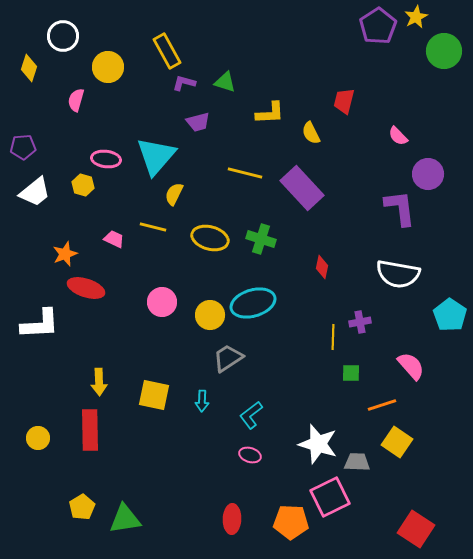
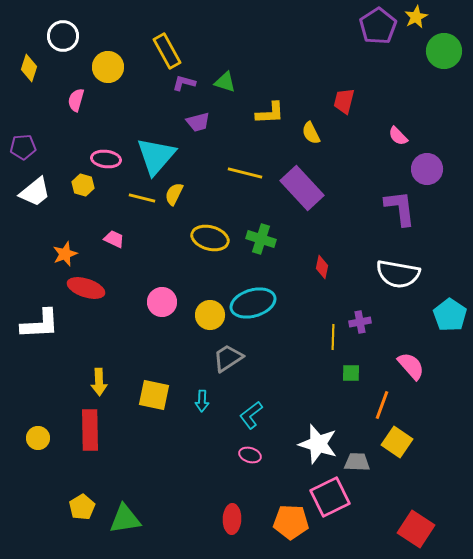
purple circle at (428, 174): moved 1 px left, 5 px up
yellow line at (153, 227): moved 11 px left, 29 px up
orange line at (382, 405): rotated 52 degrees counterclockwise
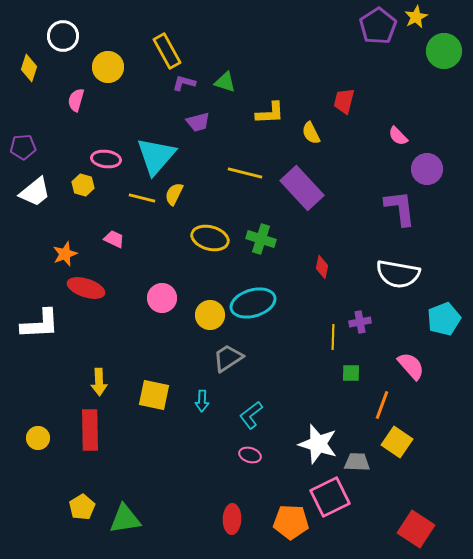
pink circle at (162, 302): moved 4 px up
cyan pentagon at (450, 315): moved 6 px left, 4 px down; rotated 16 degrees clockwise
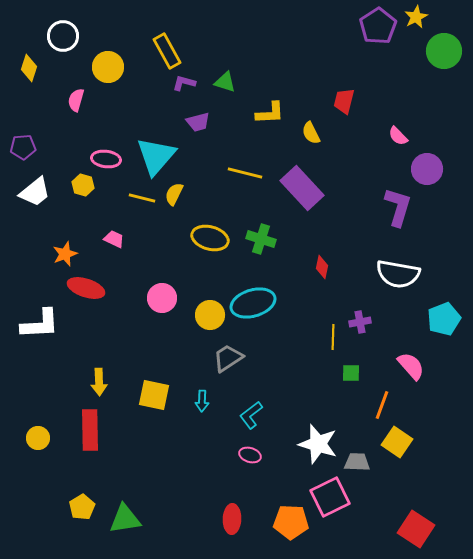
purple L-shape at (400, 208): moved 2 px left, 1 px up; rotated 24 degrees clockwise
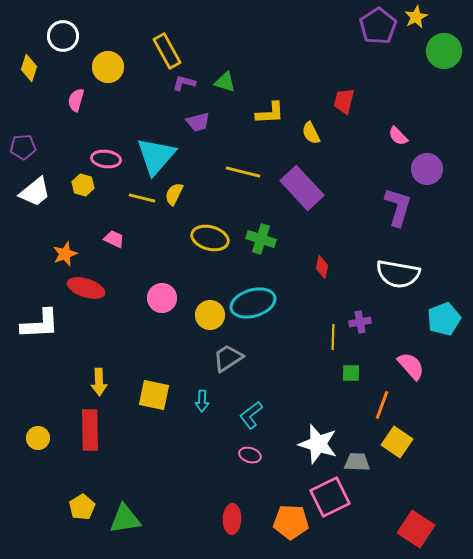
yellow line at (245, 173): moved 2 px left, 1 px up
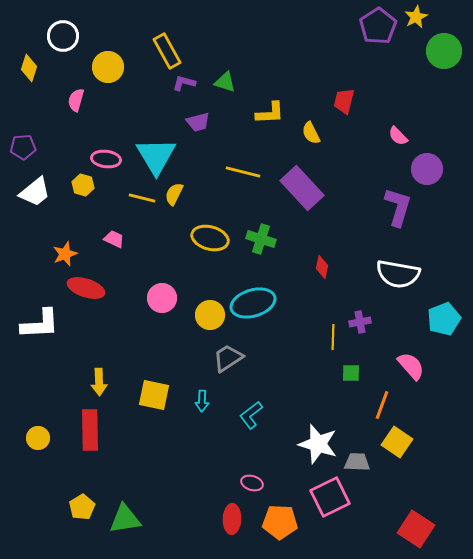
cyan triangle at (156, 156): rotated 12 degrees counterclockwise
pink ellipse at (250, 455): moved 2 px right, 28 px down
orange pentagon at (291, 522): moved 11 px left
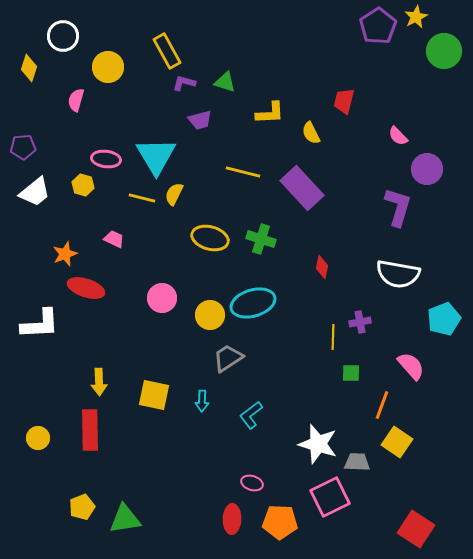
purple trapezoid at (198, 122): moved 2 px right, 2 px up
yellow pentagon at (82, 507): rotated 10 degrees clockwise
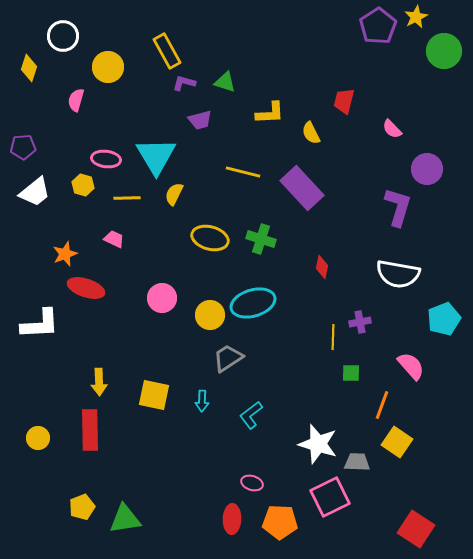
pink semicircle at (398, 136): moved 6 px left, 7 px up
yellow line at (142, 198): moved 15 px left; rotated 16 degrees counterclockwise
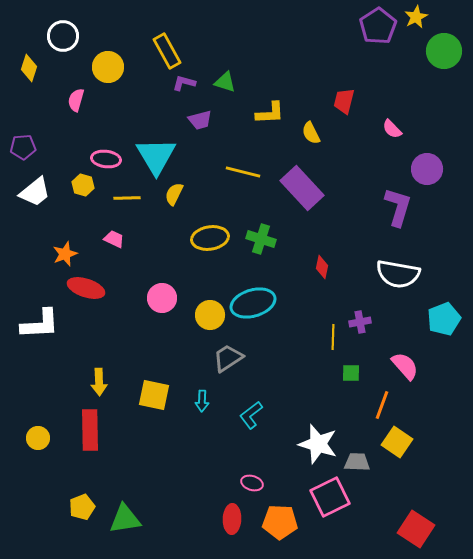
yellow ellipse at (210, 238): rotated 24 degrees counterclockwise
pink semicircle at (411, 366): moved 6 px left
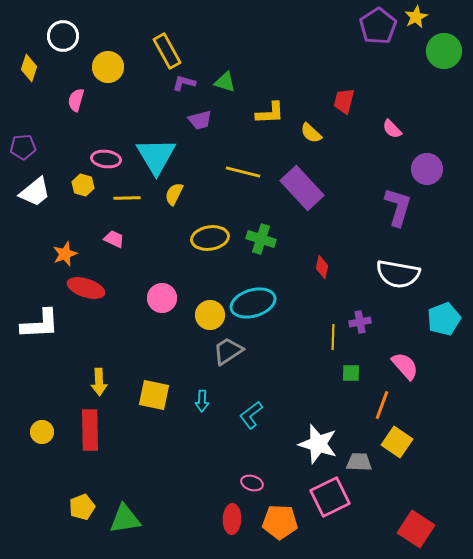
yellow semicircle at (311, 133): rotated 20 degrees counterclockwise
gray trapezoid at (228, 358): moved 7 px up
yellow circle at (38, 438): moved 4 px right, 6 px up
gray trapezoid at (357, 462): moved 2 px right
